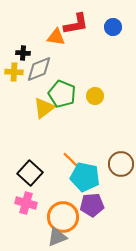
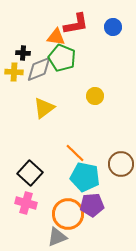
green pentagon: moved 36 px up
orange line: moved 3 px right, 8 px up
orange circle: moved 5 px right, 3 px up
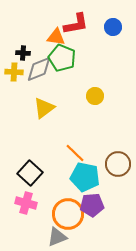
brown circle: moved 3 px left
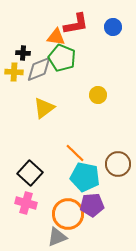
yellow circle: moved 3 px right, 1 px up
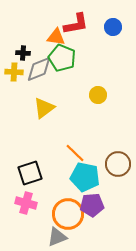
black square: rotated 30 degrees clockwise
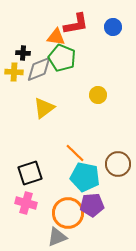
orange circle: moved 1 px up
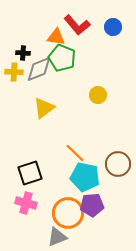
red L-shape: moved 1 px right, 1 px down; rotated 60 degrees clockwise
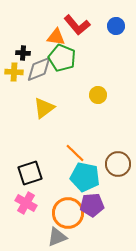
blue circle: moved 3 px right, 1 px up
pink cross: rotated 15 degrees clockwise
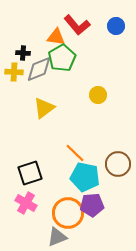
green pentagon: rotated 20 degrees clockwise
